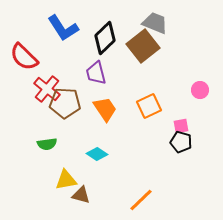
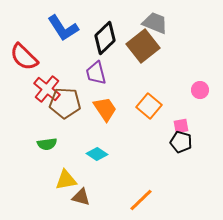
orange square: rotated 25 degrees counterclockwise
brown triangle: moved 2 px down
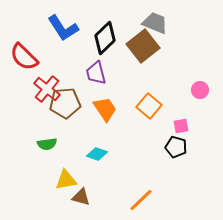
brown pentagon: rotated 8 degrees counterclockwise
black pentagon: moved 5 px left, 5 px down
cyan diamond: rotated 15 degrees counterclockwise
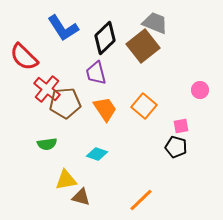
orange square: moved 5 px left
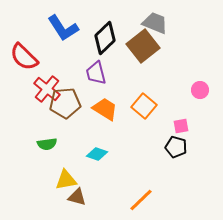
orange trapezoid: rotated 24 degrees counterclockwise
brown triangle: moved 4 px left
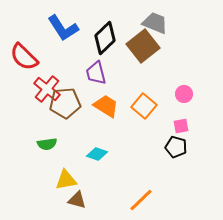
pink circle: moved 16 px left, 4 px down
orange trapezoid: moved 1 px right, 3 px up
brown triangle: moved 3 px down
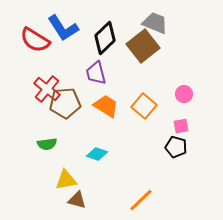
red semicircle: moved 11 px right, 17 px up; rotated 12 degrees counterclockwise
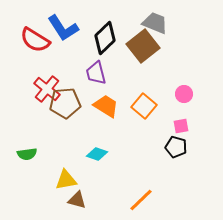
green semicircle: moved 20 px left, 10 px down
